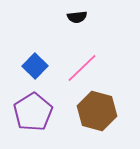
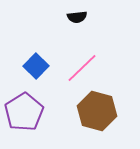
blue square: moved 1 px right
purple pentagon: moved 9 px left
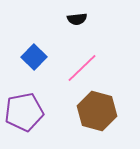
black semicircle: moved 2 px down
blue square: moved 2 px left, 9 px up
purple pentagon: rotated 21 degrees clockwise
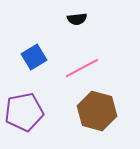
blue square: rotated 15 degrees clockwise
pink line: rotated 16 degrees clockwise
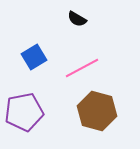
black semicircle: rotated 36 degrees clockwise
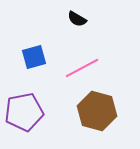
blue square: rotated 15 degrees clockwise
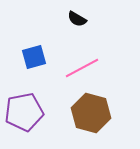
brown hexagon: moved 6 px left, 2 px down
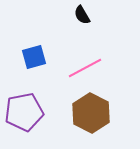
black semicircle: moved 5 px right, 4 px up; rotated 30 degrees clockwise
pink line: moved 3 px right
brown hexagon: rotated 12 degrees clockwise
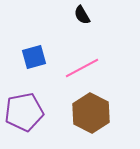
pink line: moved 3 px left
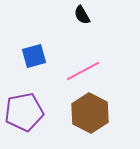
blue square: moved 1 px up
pink line: moved 1 px right, 3 px down
brown hexagon: moved 1 px left
